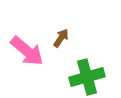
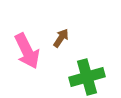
pink arrow: rotated 24 degrees clockwise
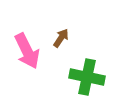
green cross: rotated 28 degrees clockwise
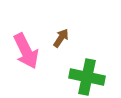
pink arrow: moved 1 px left
